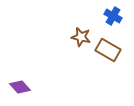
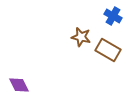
purple diamond: moved 1 px left, 2 px up; rotated 15 degrees clockwise
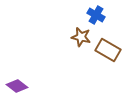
blue cross: moved 17 px left, 1 px up
purple diamond: moved 2 px left, 1 px down; rotated 25 degrees counterclockwise
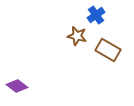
blue cross: rotated 24 degrees clockwise
brown star: moved 4 px left, 1 px up
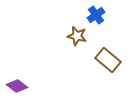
brown rectangle: moved 10 px down; rotated 10 degrees clockwise
